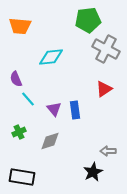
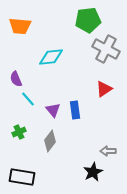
purple triangle: moved 1 px left, 1 px down
gray diamond: rotated 35 degrees counterclockwise
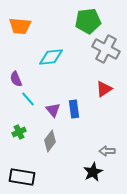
green pentagon: moved 1 px down
blue rectangle: moved 1 px left, 1 px up
gray arrow: moved 1 px left
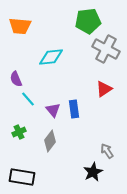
gray arrow: rotated 56 degrees clockwise
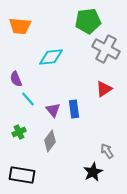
black rectangle: moved 2 px up
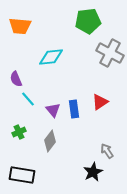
gray cross: moved 4 px right, 4 px down
red triangle: moved 4 px left, 13 px down
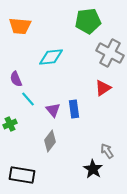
red triangle: moved 3 px right, 14 px up
green cross: moved 9 px left, 8 px up
black star: moved 3 px up; rotated 12 degrees counterclockwise
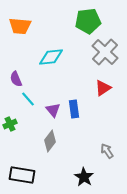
gray cross: moved 5 px left, 1 px up; rotated 16 degrees clockwise
black star: moved 9 px left, 8 px down
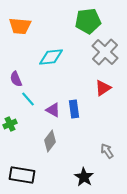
purple triangle: rotated 21 degrees counterclockwise
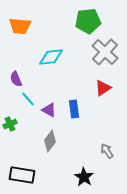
purple triangle: moved 4 px left
